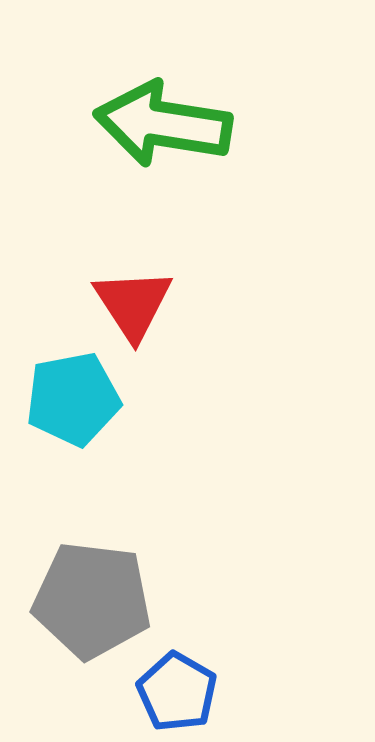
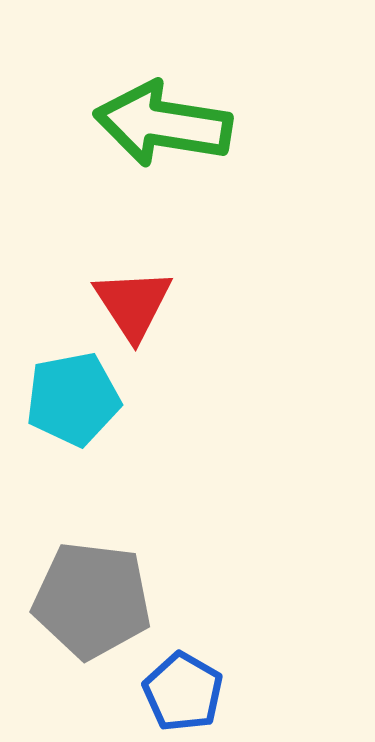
blue pentagon: moved 6 px right
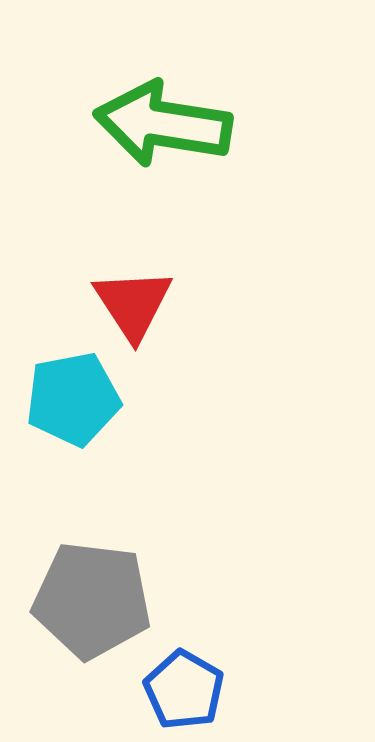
blue pentagon: moved 1 px right, 2 px up
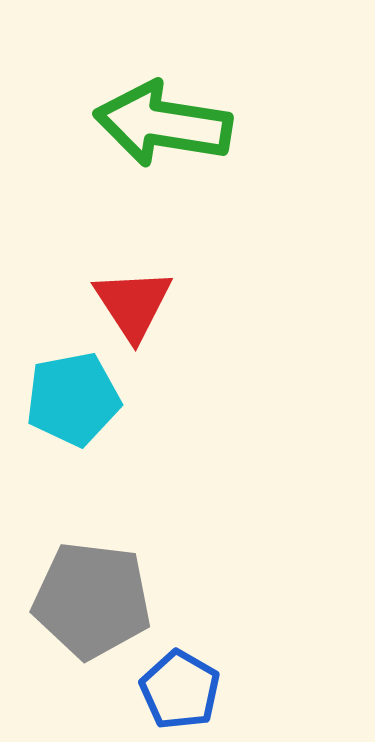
blue pentagon: moved 4 px left
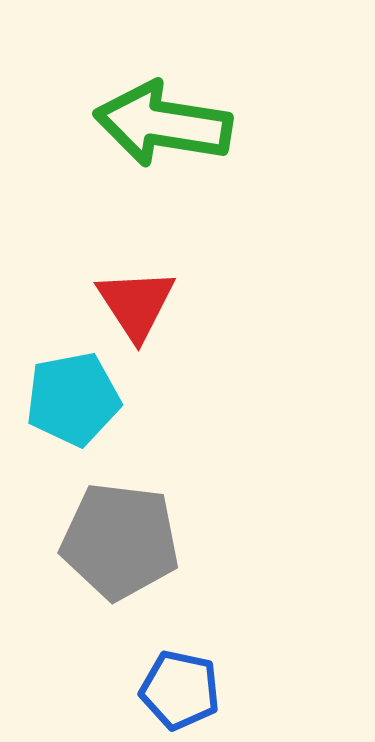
red triangle: moved 3 px right
gray pentagon: moved 28 px right, 59 px up
blue pentagon: rotated 18 degrees counterclockwise
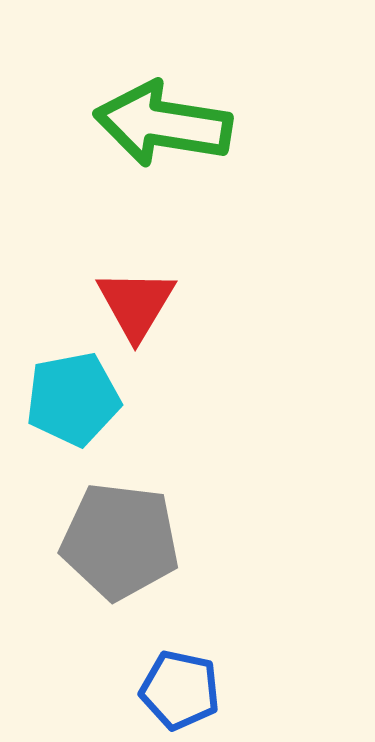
red triangle: rotated 4 degrees clockwise
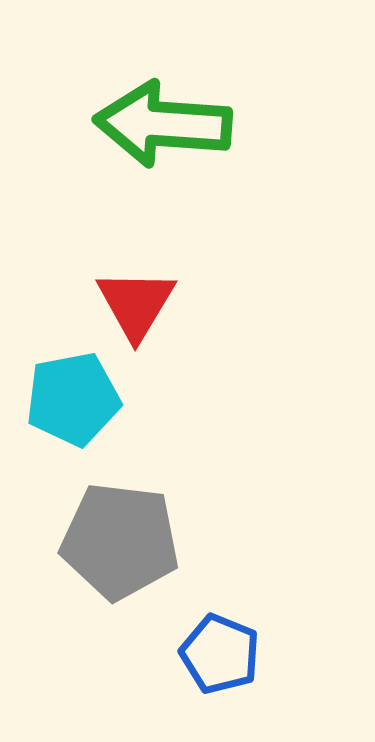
green arrow: rotated 5 degrees counterclockwise
blue pentagon: moved 40 px right, 36 px up; rotated 10 degrees clockwise
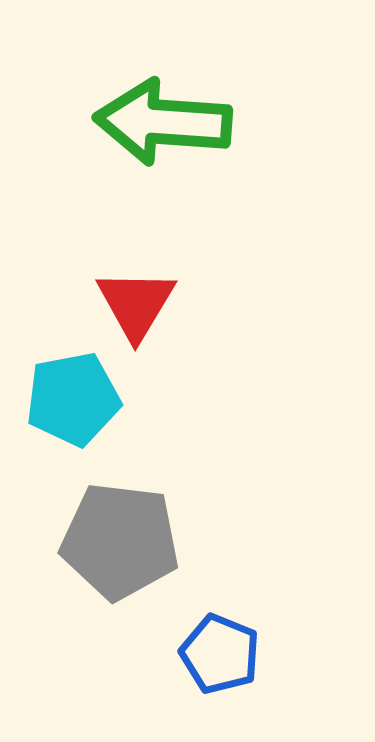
green arrow: moved 2 px up
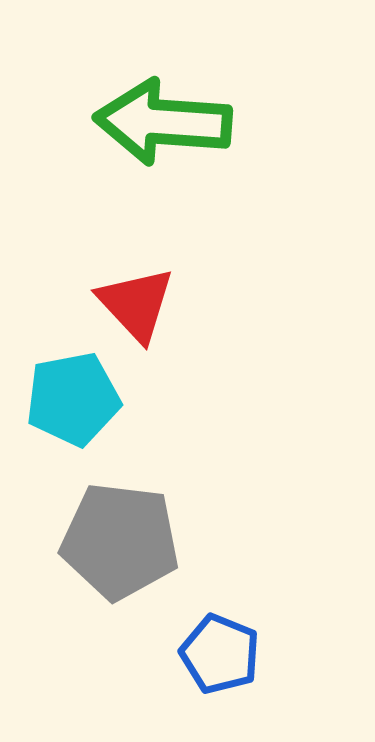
red triangle: rotated 14 degrees counterclockwise
